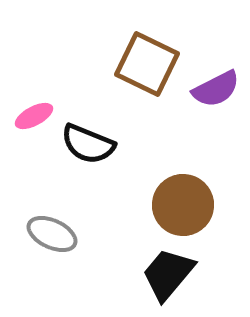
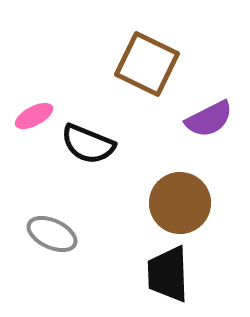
purple semicircle: moved 7 px left, 30 px down
brown circle: moved 3 px left, 2 px up
black trapezoid: rotated 42 degrees counterclockwise
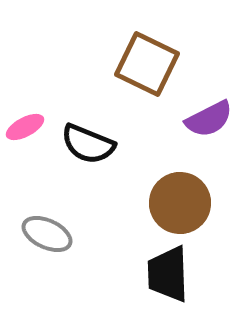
pink ellipse: moved 9 px left, 11 px down
gray ellipse: moved 5 px left
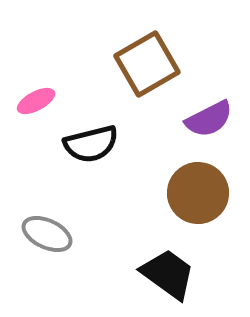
brown square: rotated 34 degrees clockwise
pink ellipse: moved 11 px right, 26 px up
black semicircle: moved 3 px right; rotated 36 degrees counterclockwise
brown circle: moved 18 px right, 10 px up
black trapezoid: rotated 128 degrees clockwise
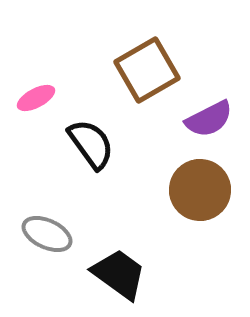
brown square: moved 6 px down
pink ellipse: moved 3 px up
black semicircle: rotated 112 degrees counterclockwise
brown circle: moved 2 px right, 3 px up
black trapezoid: moved 49 px left
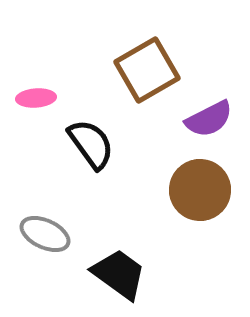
pink ellipse: rotated 24 degrees clockwise
gray ellipse: moved 2 px left
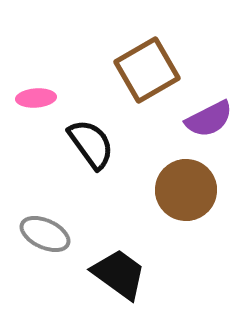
brown circle: moved 14 px left
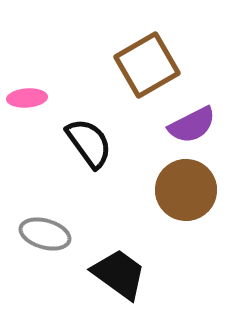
brown square: moved 5 px up
pink ellipse: moved 9 px left
purple semicircle: moved 17 px left, 6 px down
black semicircle: moved 2 px left, 1 px up
gray ellipse: rotated 9 degrees counterclockwise
